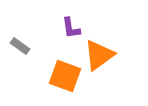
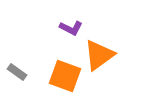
purple L-shape: rotated 55 degrees counterclockwise
gray rectangle: moved 3 px left, 26 px down
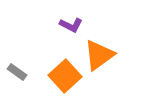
purple L-shape: moved 3 px up
orange square: rotated 28 degrees clockwise
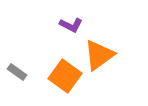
orange square: rotated 12 degrees counterclockwise
